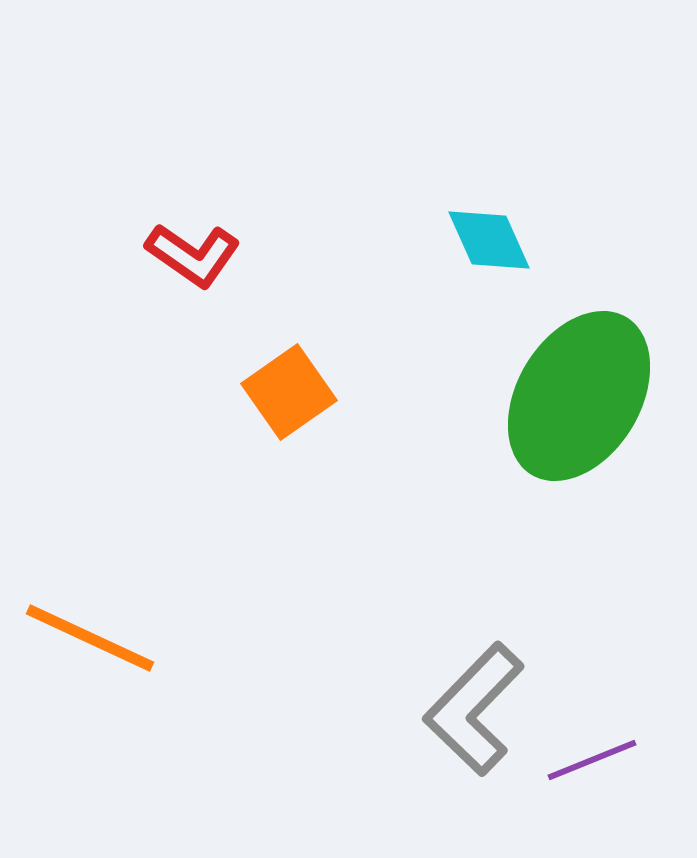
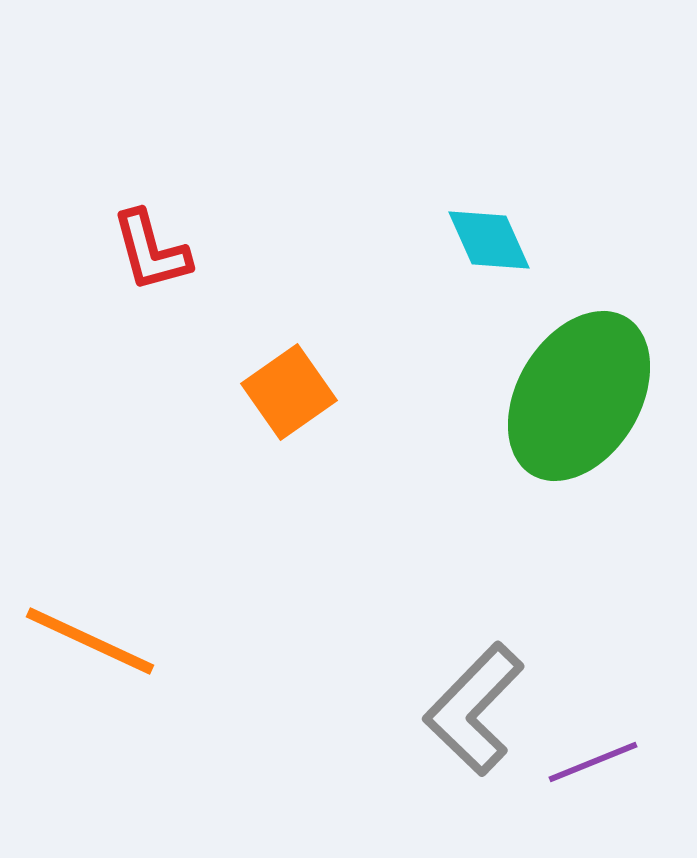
red L-shape: moved 42 px left, 4 px up; rotated 40 degrees clockwise
orange line: moved 3 px down
purple line: moved 1 px right, 2 px down
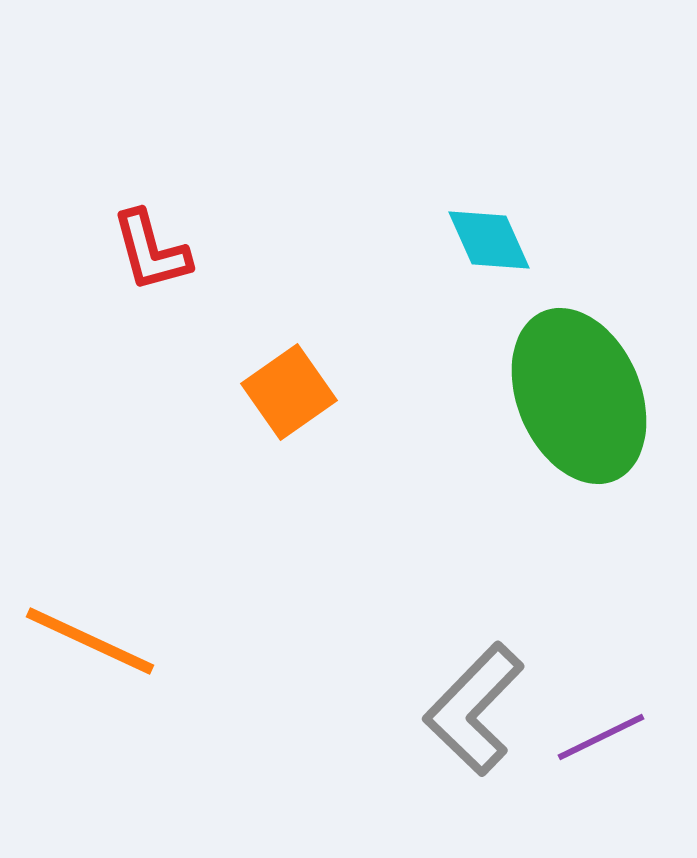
green ellipse: rotated 54 degrees counterclockwise
purple line: moved 8 px right, 25 px up; rotated 4 degrees counterclockwise
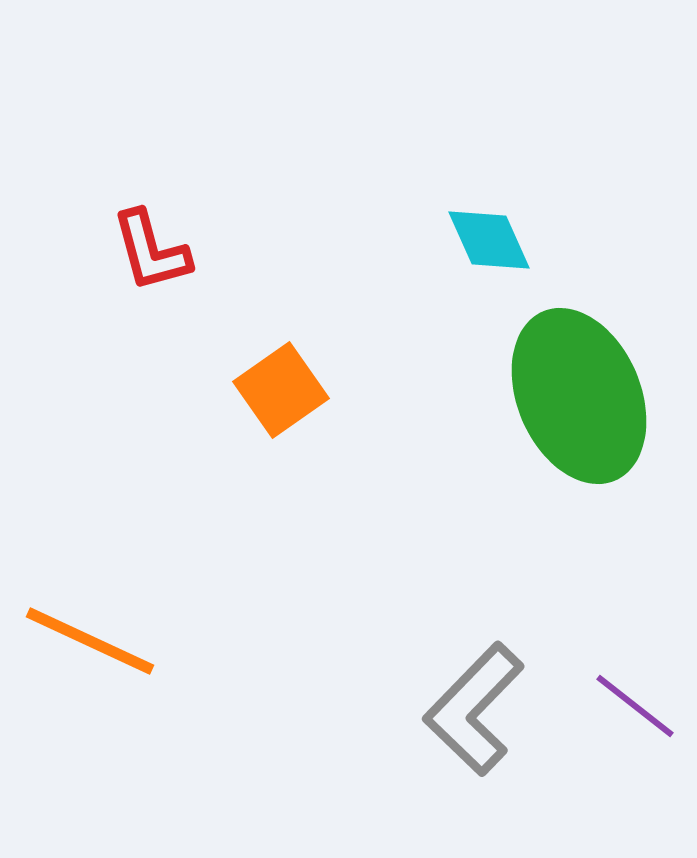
orange square: moved 8 px left, 2 px up
purple line: moved 34 px right, 31 px up; rotated 64 degrees clockwise
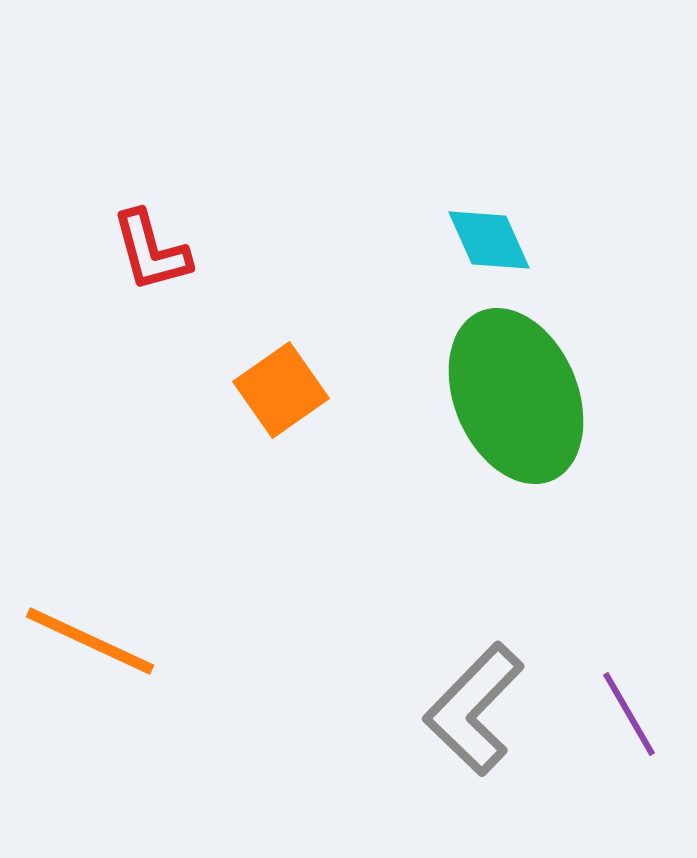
green ellipse: moved 63 px left
purple line: moved 6 px left, 8 px down; rotated 22 degrees clockwise
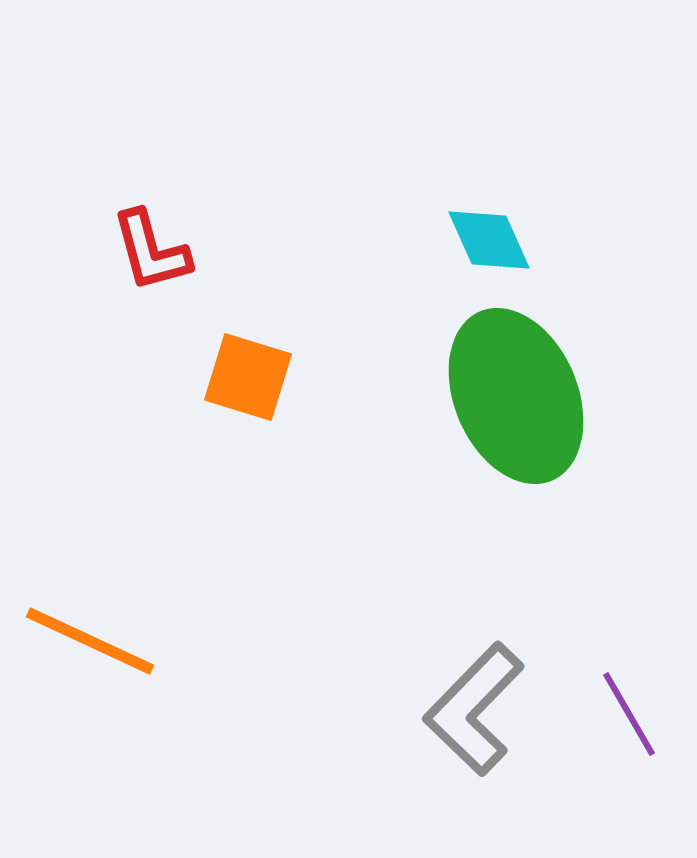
orange square: moved 33 px left, 13 px up; rotated 38 degrees counterclockwise
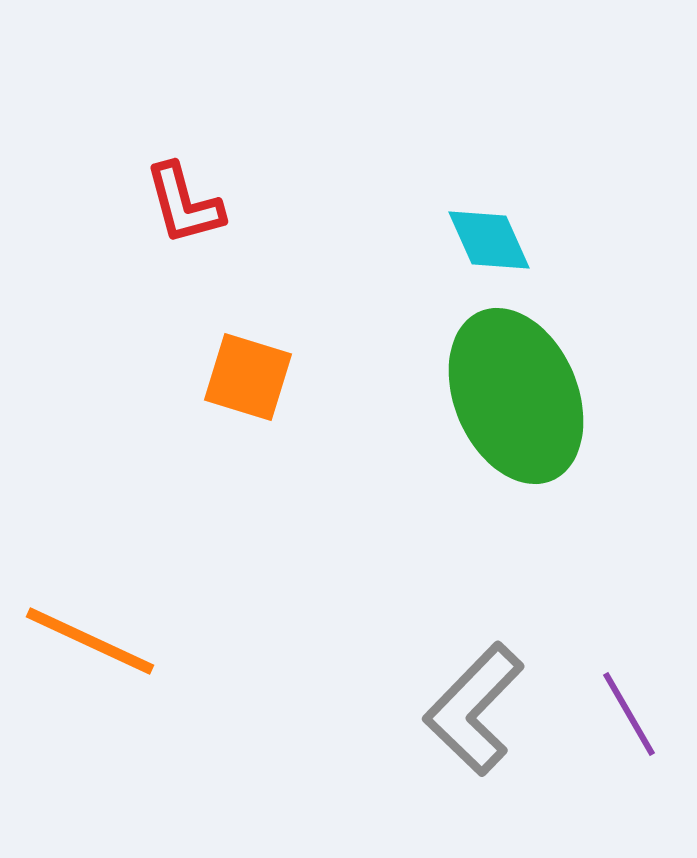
red L-shape: moved 33 px right, 47 px up
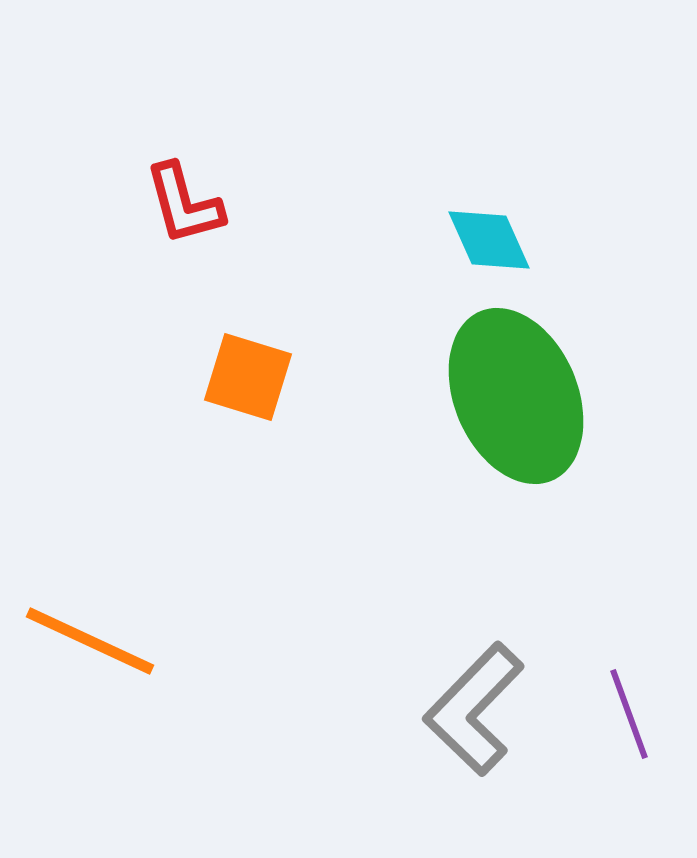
purple line: rotated 10 degrees clockwise
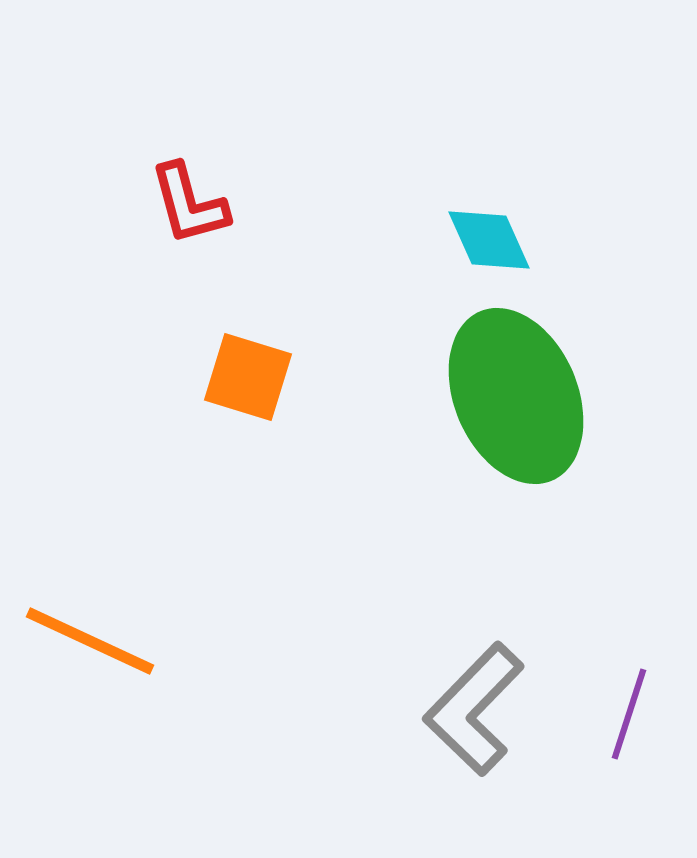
red L-shape: moved 5 px right
purple line: rotated 38 degrees clockwise
